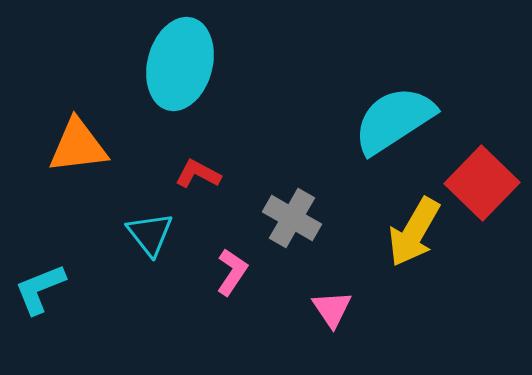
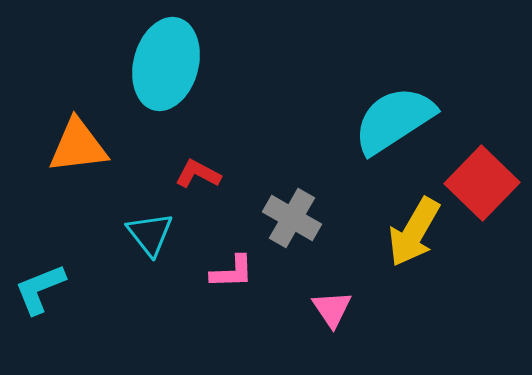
cyan ellipse: moved 14 px left
pink L-shape: rotated 54 degrees clockwise
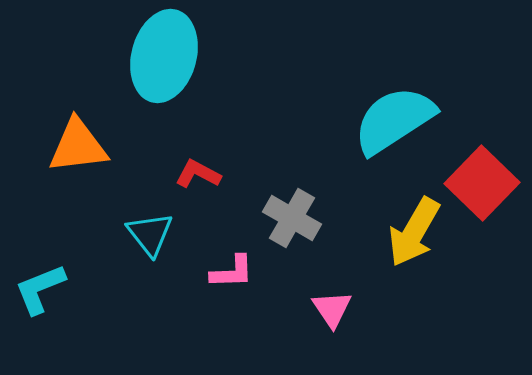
cyan ellipse: moved 2 px left, 8 px up
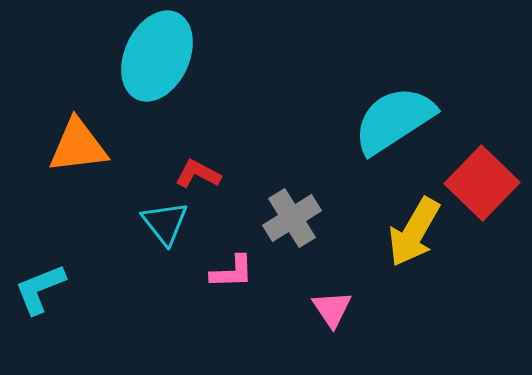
cyan ellipse: moved 7 px left; rotated 10 degrees clockwise
gray cross: rotated 28 degrees clockwise
cyan triangle: moved 15 px right, 11 px up
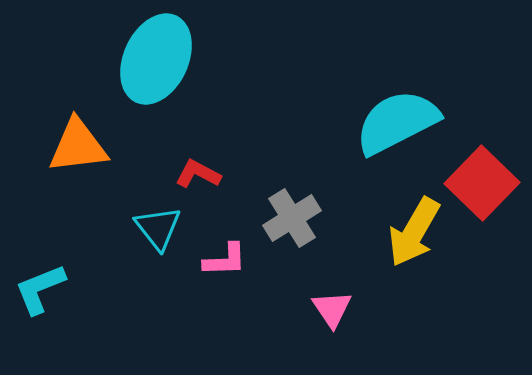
cyan ellipse: moved 1 px left, 3 px down
cyan semicircle: moved 3 px right, 2 px down; rotated 6 degrees clockwise
cyan triangle: moved 7 px left, 5 px down
pink L-shape: moved 7 px left, 12 px up
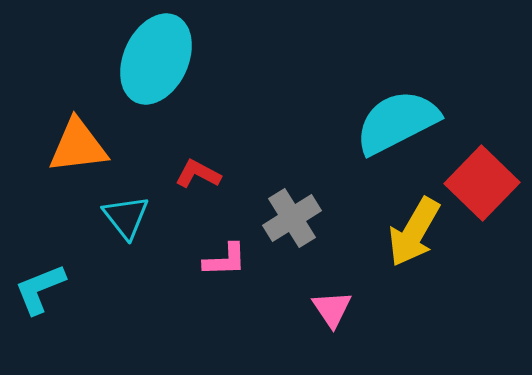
cyan triangle: moved 32 px left, 11 px up
